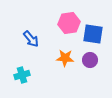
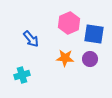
pink hexagon: rotated 15 degrees counterclockwise
blue square: moved 1 px right
purple circle: moved 1 px up
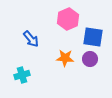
pink hexagon: moved 1 px left, 4 px up
blue square: moved 1 px left, 3 px down
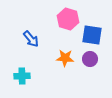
pink hexagon: rotated 20 degrees counterclockwise
blue square: moved 1 px left, 2 px up
cyan cross: moved 1 px down; rotated 14 degrees clockwise
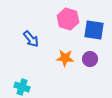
blue square: moved 2 px right, 5 px up
cyan cross: moved 11 px down; rotated 21 degrees clockwise
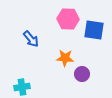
pink hexagon: rotated 15 degrees counterclockwise
purple circle: moved 8 px left, 15 px down
cyan cross: rotated 28 degrees counterclockwise
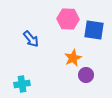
orange star: moved 8 px right; rotated 30 degrees counterclockwise
purple circle: moved 4 px right, 1 px down
cyan cross: moved 3 px up
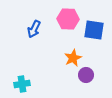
blue arrow: moved 3 px right, 10 px up; rotated 66 degrees clockwise
